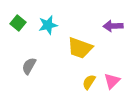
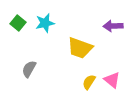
cyan star: moved 3 px left, 2 px up
gray semicircle: moved 3 px down
pink triangle: moved 1 px up; rotated 36 degrees counterclockwise
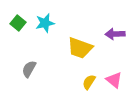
purple arrow: moved 2 px right, 8 px down
pink triangle: moved 2 px right
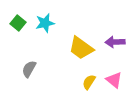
purple arrow: moved 8 px down
yellow trapezoid: moved 1 px right; rotated 16 degrees clockwise
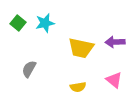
yellow trapezoid: rotated 24 degrees counterclockwise
yellow semicircle: moved 11 px left, 5 px down; rotated 133 degrees counterclockwise
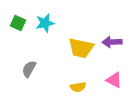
green square: rotated 14 degrees counterclockwise
purple arrow: moved 3 px left
pink triangle: rotated 12 degrees counterclockwise
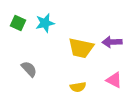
gray semicircle: rotated 108 degrees clockwise
